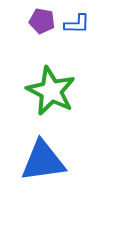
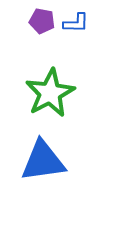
blue L-shape: moved 1 px left, 1 px up
green star: moved 1 px left, 2 px down; rotated 18 degrees clockwise
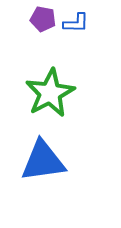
purple pentagon: moved 1 px right, 2 px up
